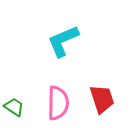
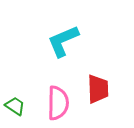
red trapezoid: moved 4 px left, 10 px up; rotated 16 degrees clockwise
green trapezoid: moved 1 px right, 1 px up
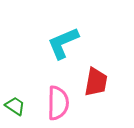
cyan L-shape: moved 2 px down
red trapezoid: moved 2 px left, 7 px up; rotated 12 degrees clockwise
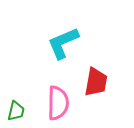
green trapezoid: moved 1 px right, 5 px down; rotated 70 degrees clockwise
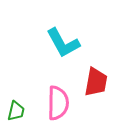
cyan L-shape: rotated 96 degrees counterclockwise
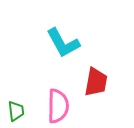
pink semicircle: moved 3 px down
green trapezoid: rotated 20 degrees counterclockwise
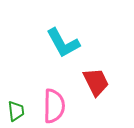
red trapezoid: rotated 36 degrees counterclockwise
pink semicircle: moved 4 px left
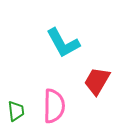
red trapezoid: moved 1 px right, 1 px up; rotated 124 degrees counterclockwise
